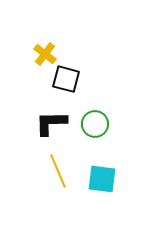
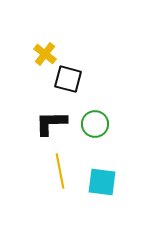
black square: moved 2 px right
yellow line: moved 2 px right; rotated 12 degrees clockwise
cyan square: moved 3 px down
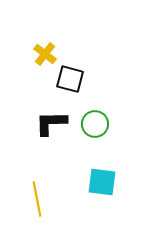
black square: moved 2 px right
yellow line: moved 23 px left, 28 px down
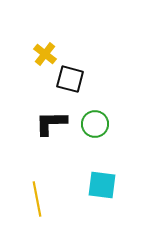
cyan square: moved 3 px down
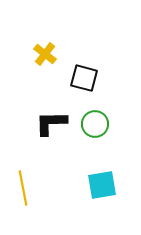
black square: moved 14 px right, 1 px up
cyan square: rotated 16 degrees counterclockwise
yellow line: moved 14 px left, 11 px up
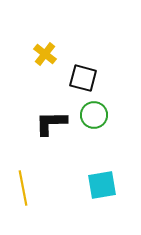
black square: moved 1 px left
green circle: moved 1 px left, 9 px up
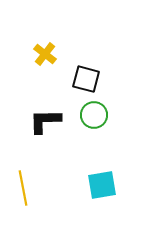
black square: moved 3 px right, 1 px down
black L-shape: moved 6 px left, 2 px up
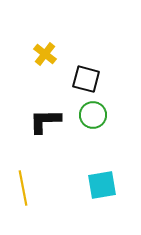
green circle: moved 1 px left
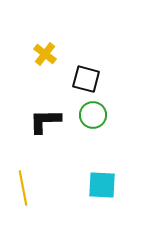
cyan square: rotated 12 degrees clockwise
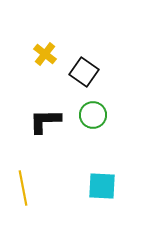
black square: moved 2 px left, 7 px up; rotated 20 degrees clockwise
cyan square: moved 1 px down
